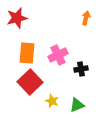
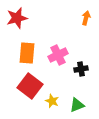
red square: moved 4 px down; rotated 10 degrees counterclockwise
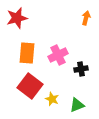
yellow star: moved 2 px up
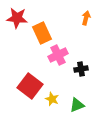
red star: rotated 20 degrees clockwise
orange rectangle: moved 15 px right, 20 px up; rotated 30 degrees counterclockwise
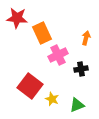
orange arrow: moved 20 px down
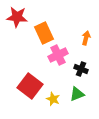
red star: moved 1 px up
orange rectangle: moved 2 px right
black cross: rotated 32 degrees clockwise
yellow star: moved 1 px right
green triangle: moved 11 px up
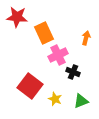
black cross: moved 8 px left, 3 px down
green triangle: moved 4 px right, 7 px down
yellow star: moved 2 px right
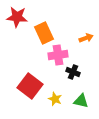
orange arrow: rotated 56 degrees clockwise
pink cross: rotated 18 degrees clockwise
green triangle: rotated 35 degrees clockwise
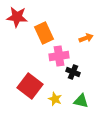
pink cross: moved 1 px right, 1 px down
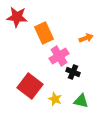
pink cross: rotated 24 degrees counterclockwise
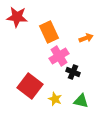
orange rectangle: moved 5 px right, 1 px up
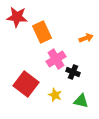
orange rectangle: moved 7 px left
pink cross: moved 3 px left, 3 px down
red square: moved 4 px left, 2 px up
yellow star: moved 4 px up
